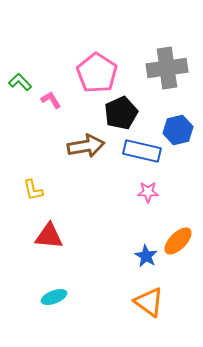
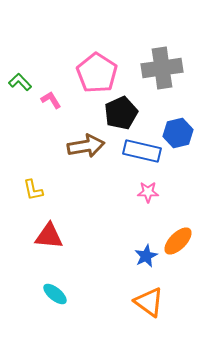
gray cross: moved 5 px left
blue hexagon: moved 3 px down
blue star: rotated 15 degrees clockwise
cyan ellipse: moved 1 px right, 3 px up; rotated 60 degrees clockwise
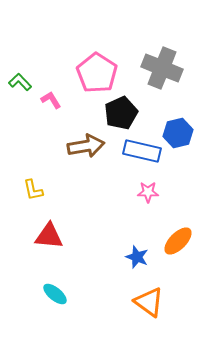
gray cross: rotated 30 degrees clockwise
blue star: moved 9 px left, 1 px down; rotated 25 degrees counterclockwise
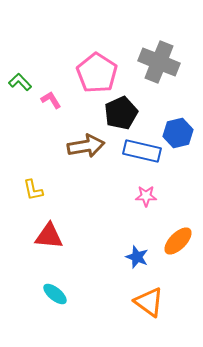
gray cross: moved 3 px left, 6 px up
pink star: moved 2 px left, 4 px down
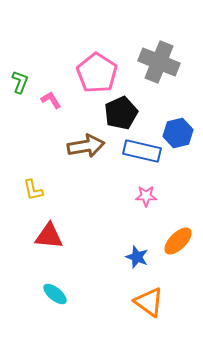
green L-shape: rotated 65 degrees clockwise
